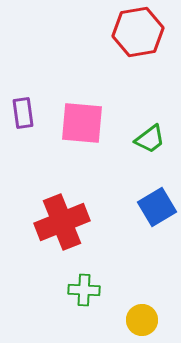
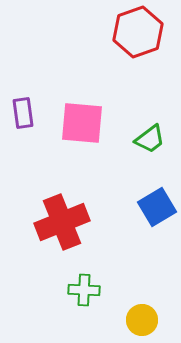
red hexagon: rotated 9 degrees counterclockwise
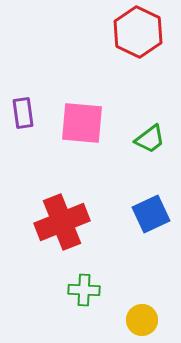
red hexagon: rotated 15 degrees counterclockwise
blue square: moved 6 px left, 7 px down; rotated 6 degrees clockwise
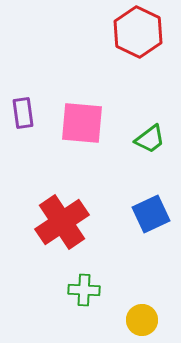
red cross: rotated 12 degrees counterclockwise
